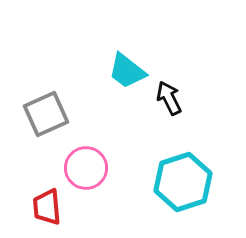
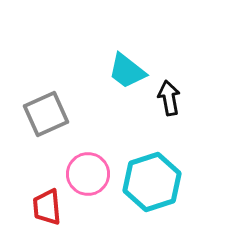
black arrow: rotated 16 degrees clockwise
pink circle: moved 2 px right, 6 px down
cyan hexagon: moved 31 px left
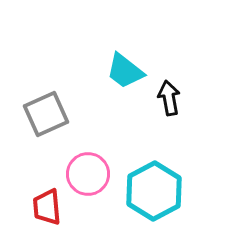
cyan trapezoid: moved 2 px left
cyan hexagon: moved 2 px right, 9 px down; rotated 10 degrees counterclockwise
